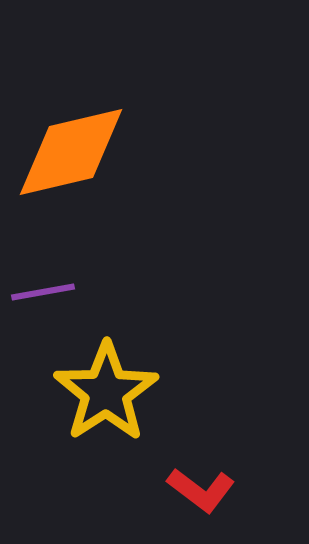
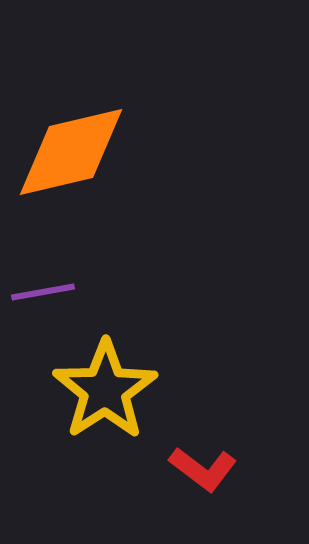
yellow star: moved 1 px left, 2 px up
red L-shape: moved 2 px right, 21 px up
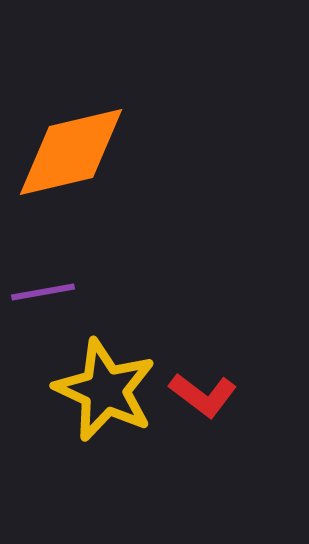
yellow star: rotated 14 degrees counterclockwise
red L-shape: moved 74 px up
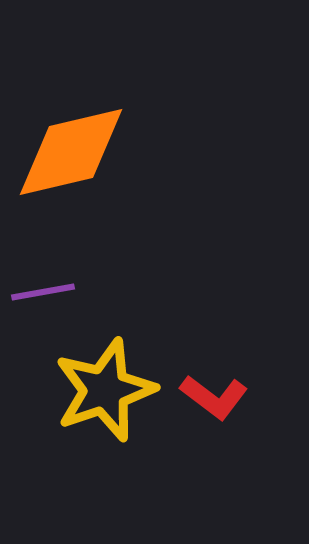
yellow star: rotated 28 degrees clockwise
red L-shape: moved 11 px right, 2 px down
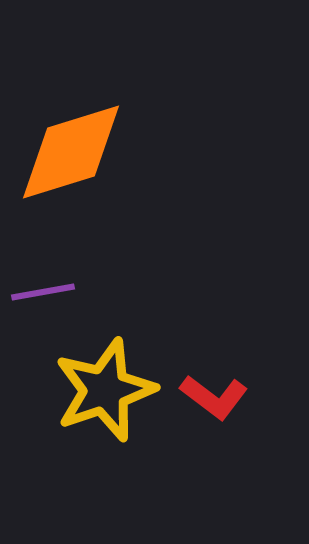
orange diamond: rotated 4 degrees counterclockwise
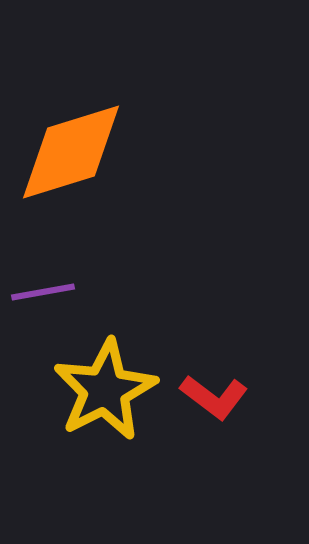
yellow star: rotated 8 degrees counterclockwise
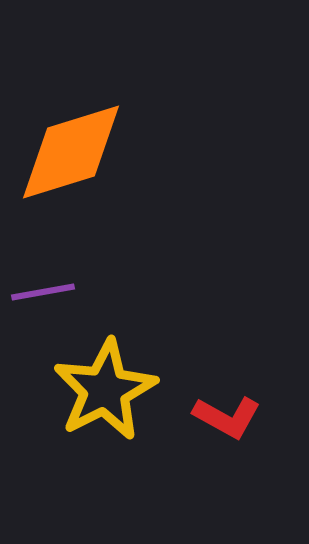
red L-shape: moved 13 px right, 20 px down; rotated 8 degrees counterclockwise
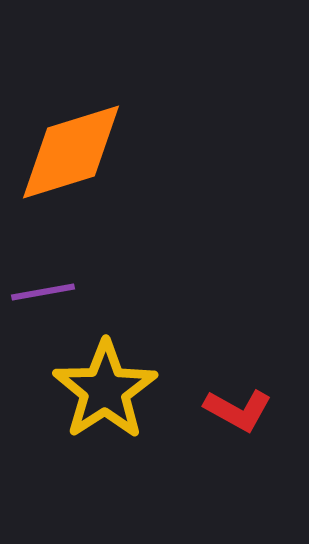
yellow star: rotated 6 degrees counterclockwise
red L-shape: moved 11 px right, 7 px up
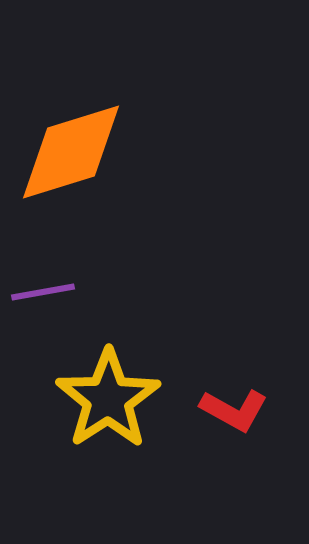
yellow star: moved 3 px right, 9 px down
red L-shape: moved 4 px left
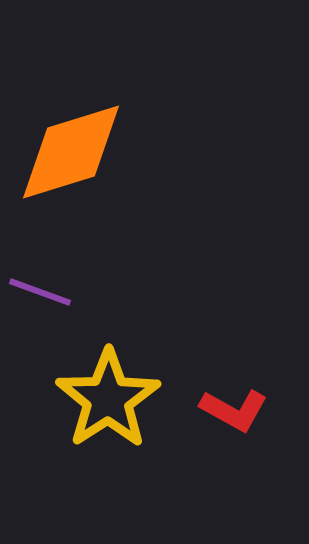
purple line: moved 3 px left; rotated 30 degrees clockwise
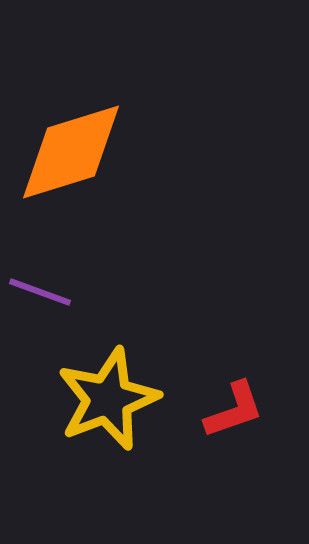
yellow star: rotated 12 degrees clockwise
red L-shape: rotated 48 degrees counterclockwise
